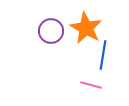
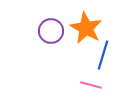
blue line: rotated 8 degrees clockwise
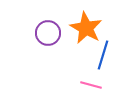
purple circle: moved 3 px left, 2 px down
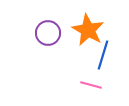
orange star: moved 2 px right, 2 px down
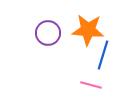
orange star: rotated 24 degrees counterclockwise
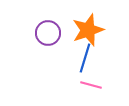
orange star: rotated 24 degrees counterclockwise
blue line: moved 18 px left, 3 px down
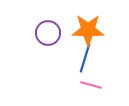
orange star: rotated 20 degrees clockwise
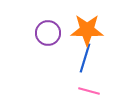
orange star: moved 1 px left
pink line: moved 2 px left, 6 px down
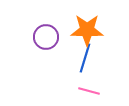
purple circle: moved 2 px left, 4 px down
